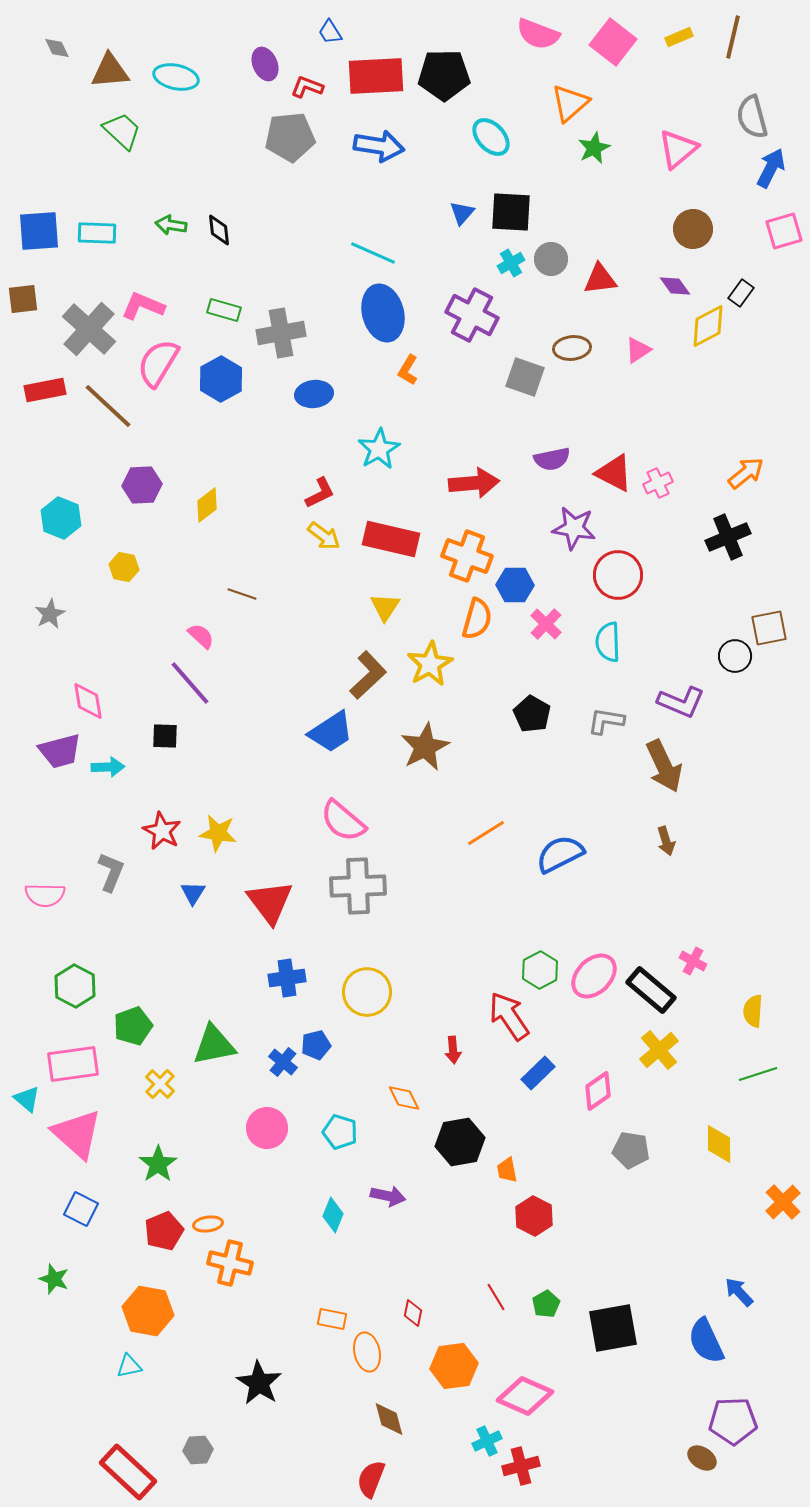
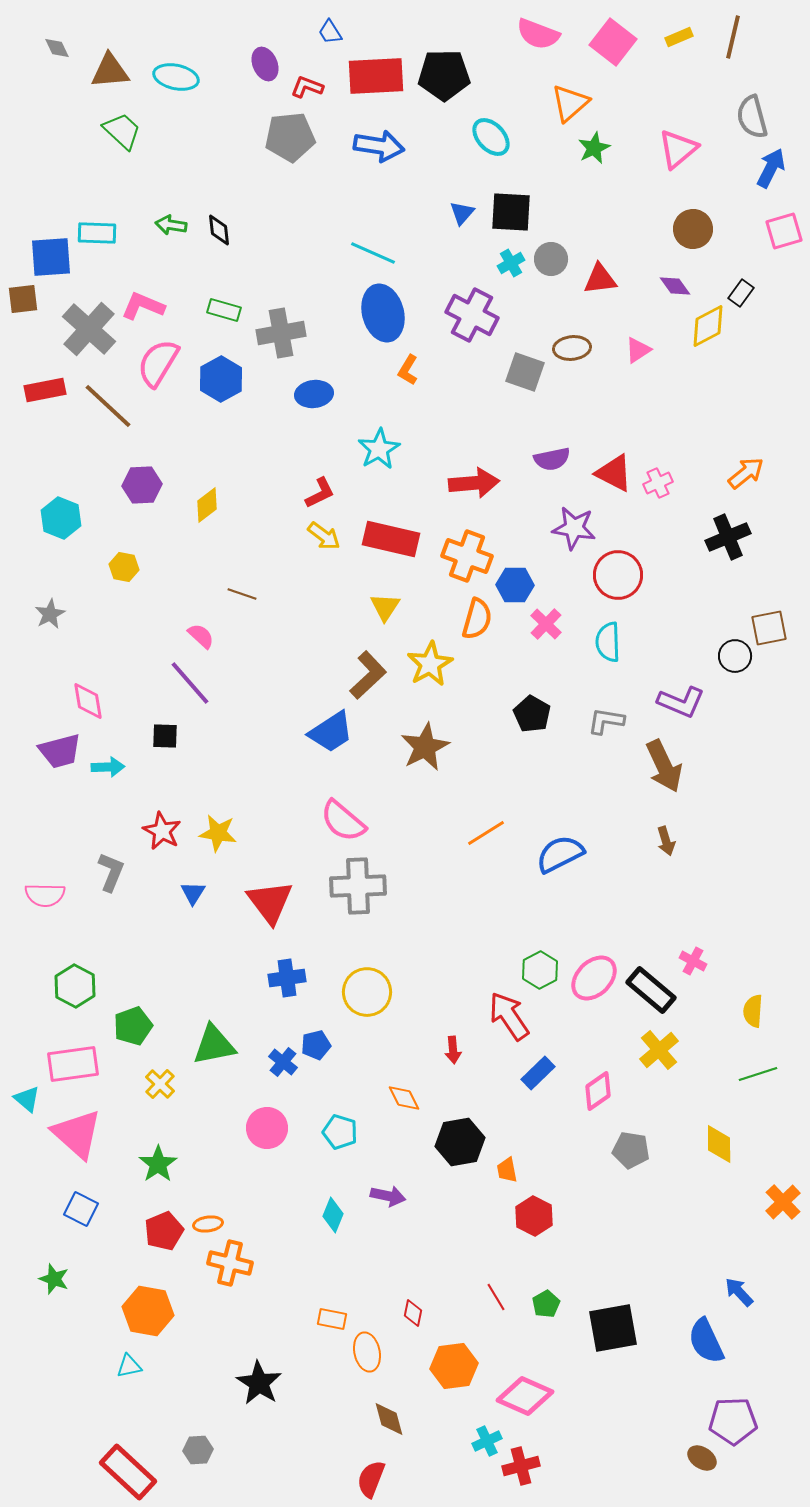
blue square at (39, 231): moved 12 px right, 26 px down
gray square at (525, 377): moved 5 px up
pink ellipse at (594, 976): moved 2 px down
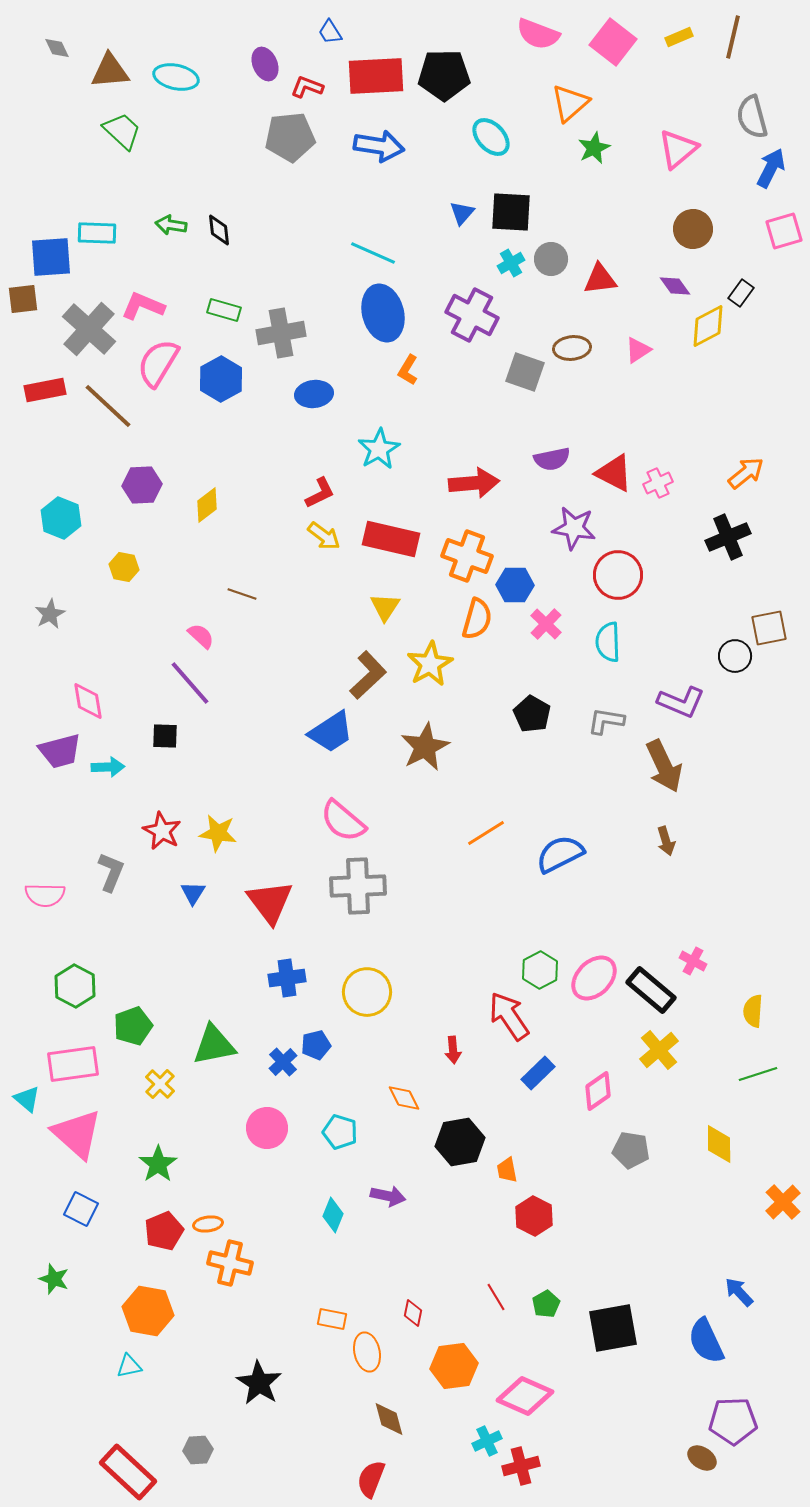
blue cross at (283, 1062): rotated 8 degrees clockwise
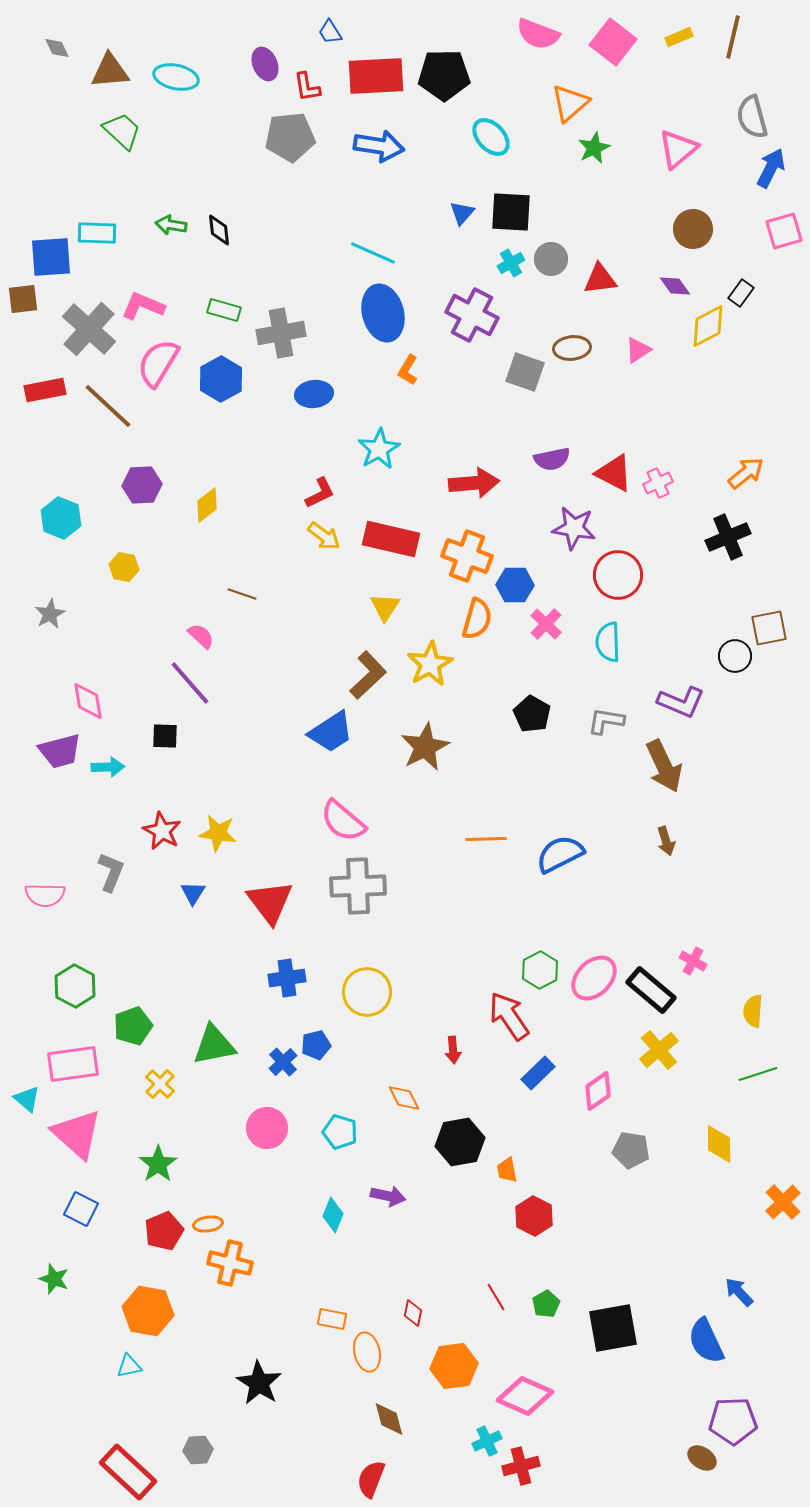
red L-shape at (307, 87): rotated 120 degrees counterclockwise
orange line at (486, 833): moved 6 px down; rotated 30 degrees clockwise
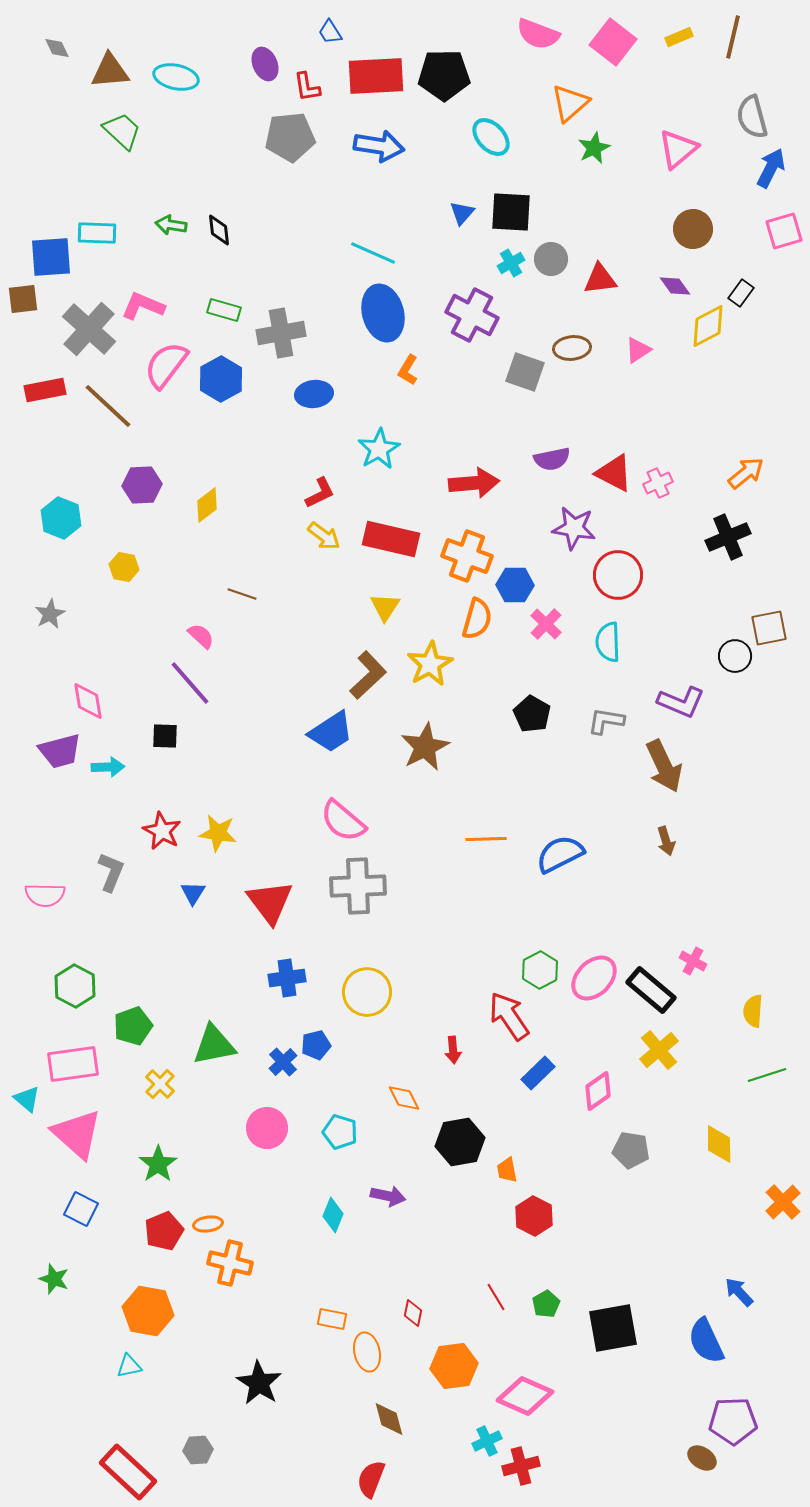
pink semicircle at (158, 363): moved 8 px right, 2 px down; rotated 6 degrees clockwise
green line at (758, 1074): moved 9 px right, 1 px down
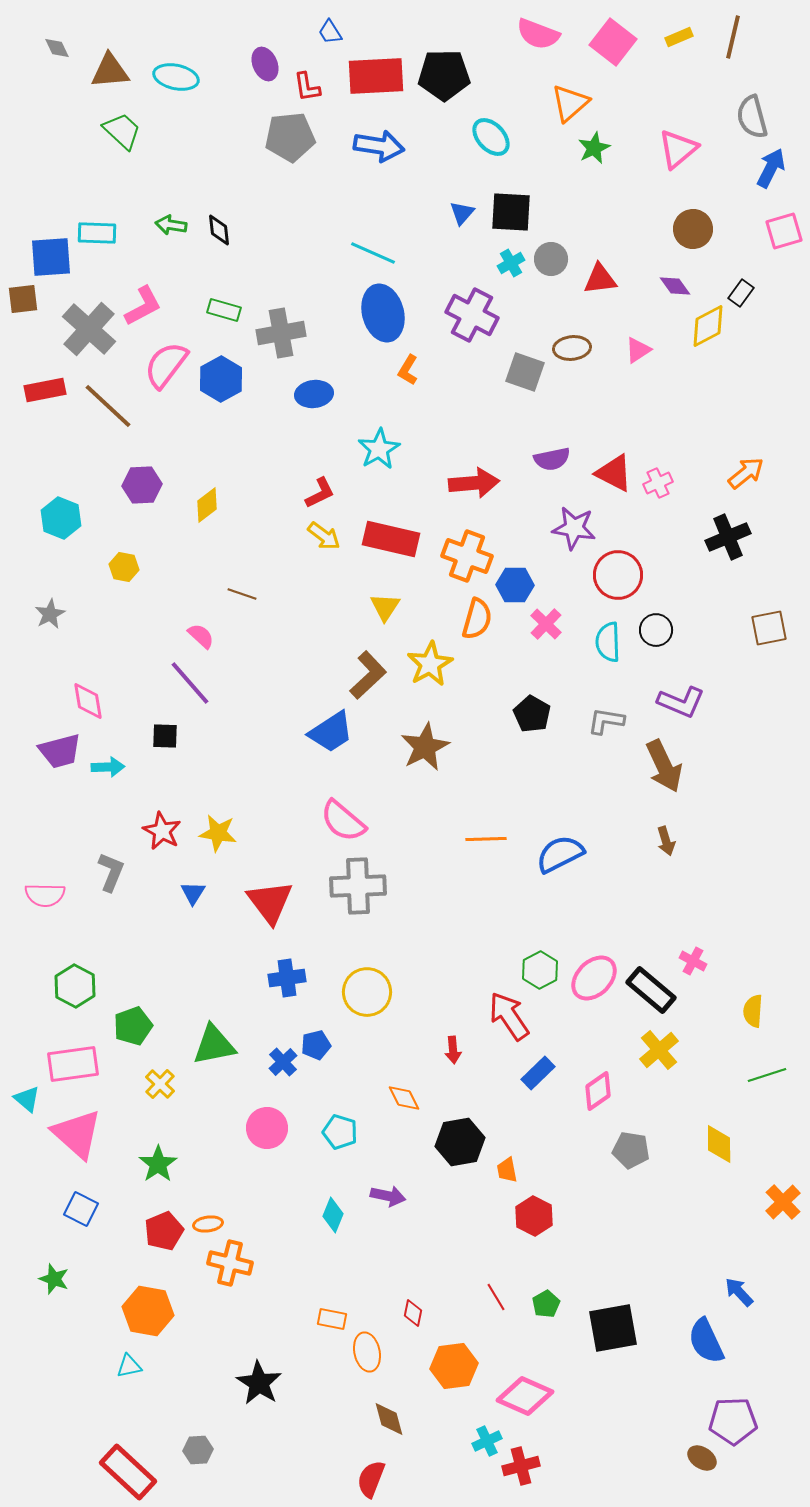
pink L-shape at (143, 306): rotated 129 degrees clockwise
black circle at (735, 656): moved 79 px left, 26 px up
